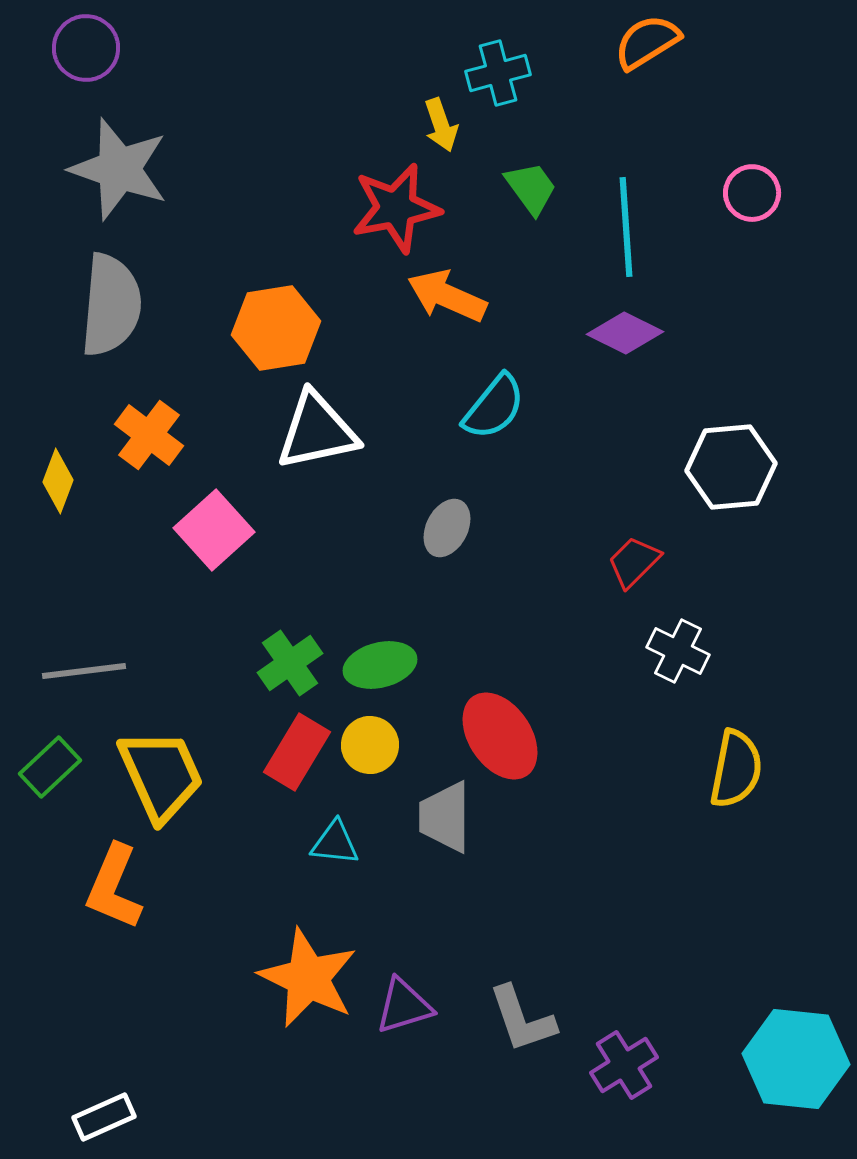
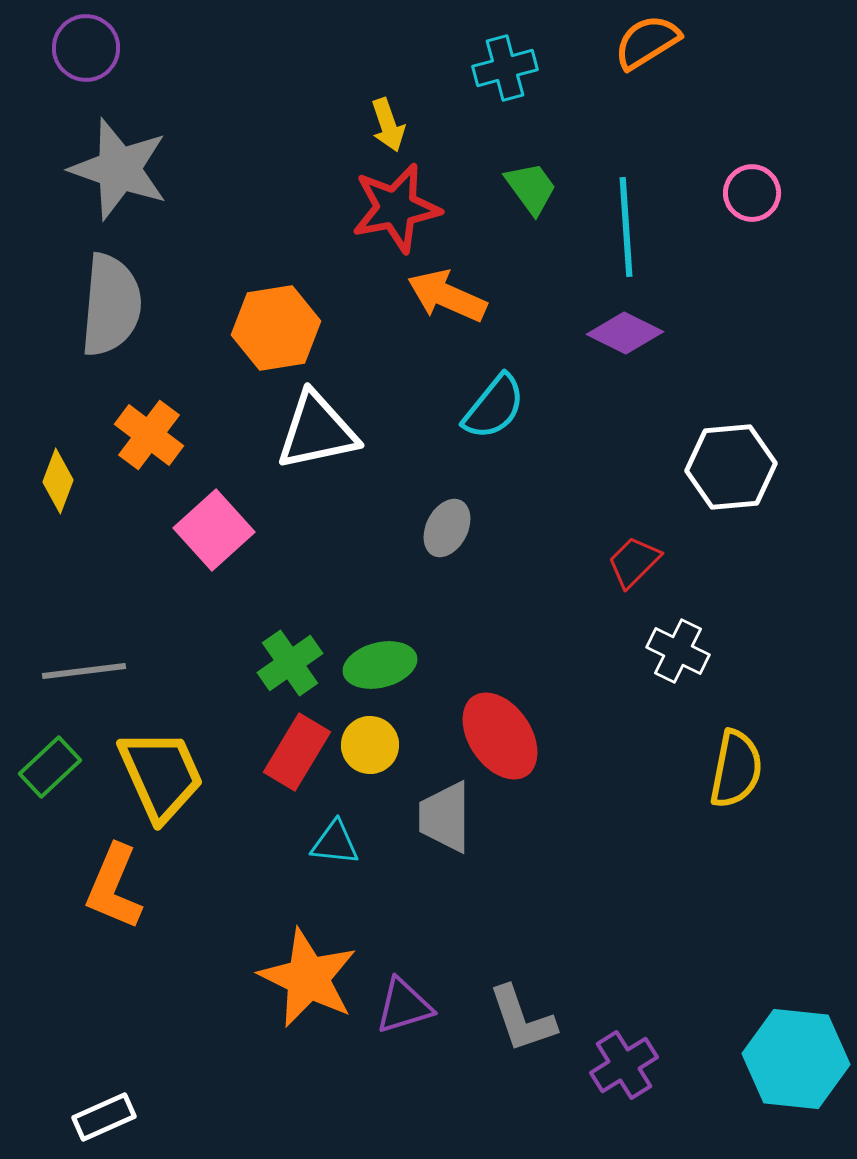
cyan cross: moved 7 px right, 5 px up
yellow arrow: moved 53 px left
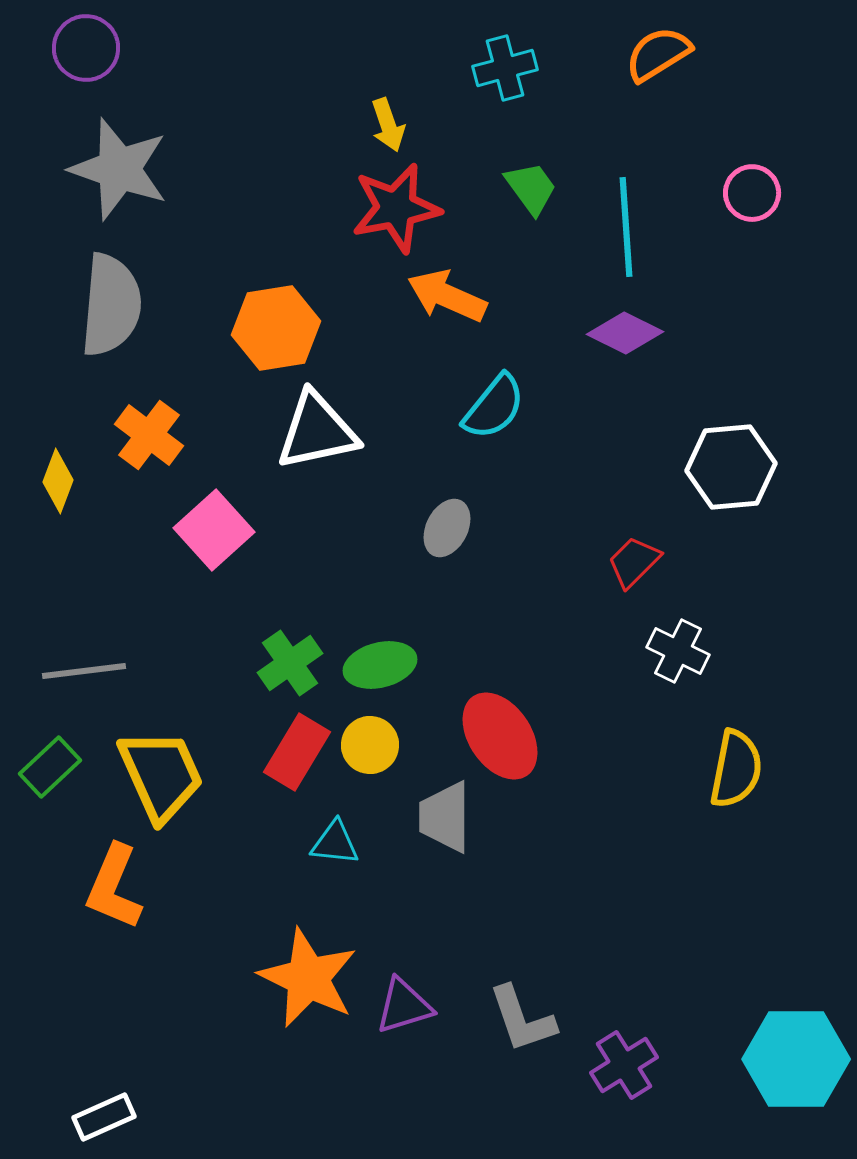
orange semicircle: moved 11 px right, 12 px down
cyan hexagon: rotated 6 degrees counterclockwise
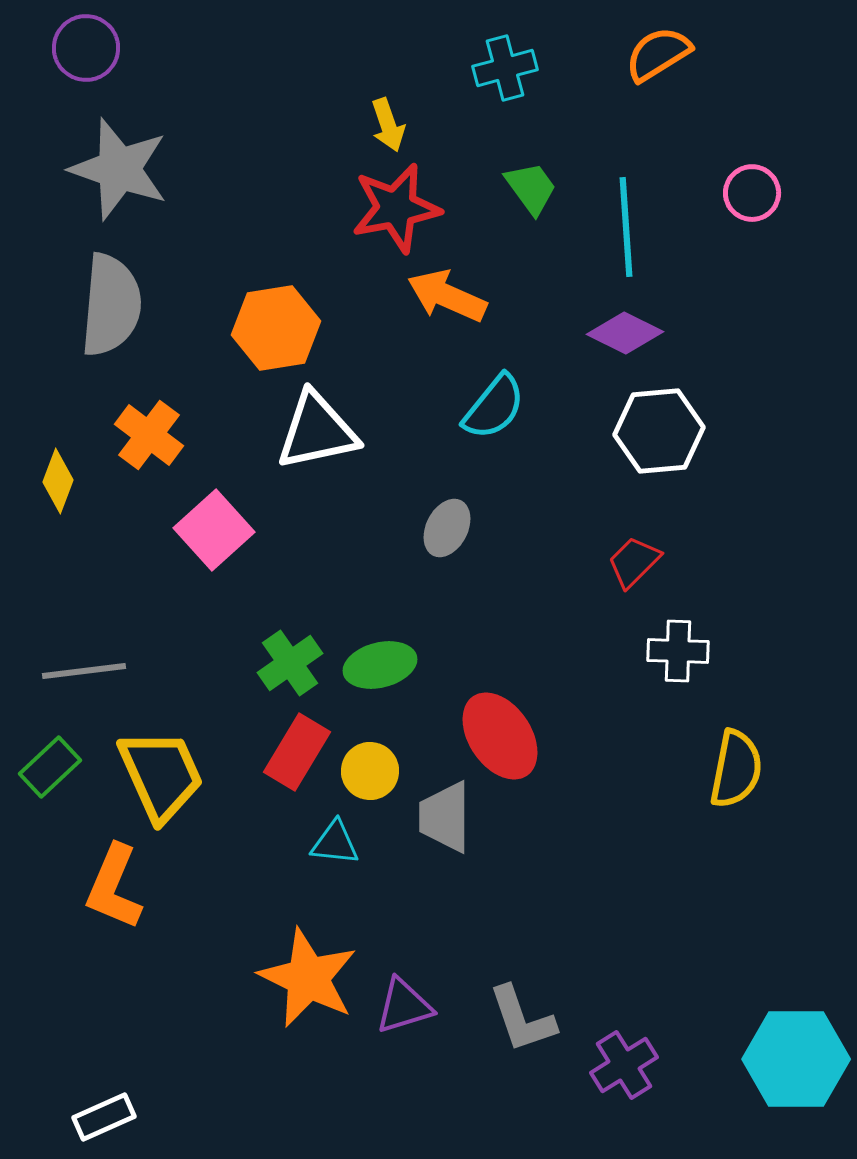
white hexagon: moved 72 px left, 36 px up
white cross: rotated 24 degrees counterclockwise
yellow circle: moved 26 px down
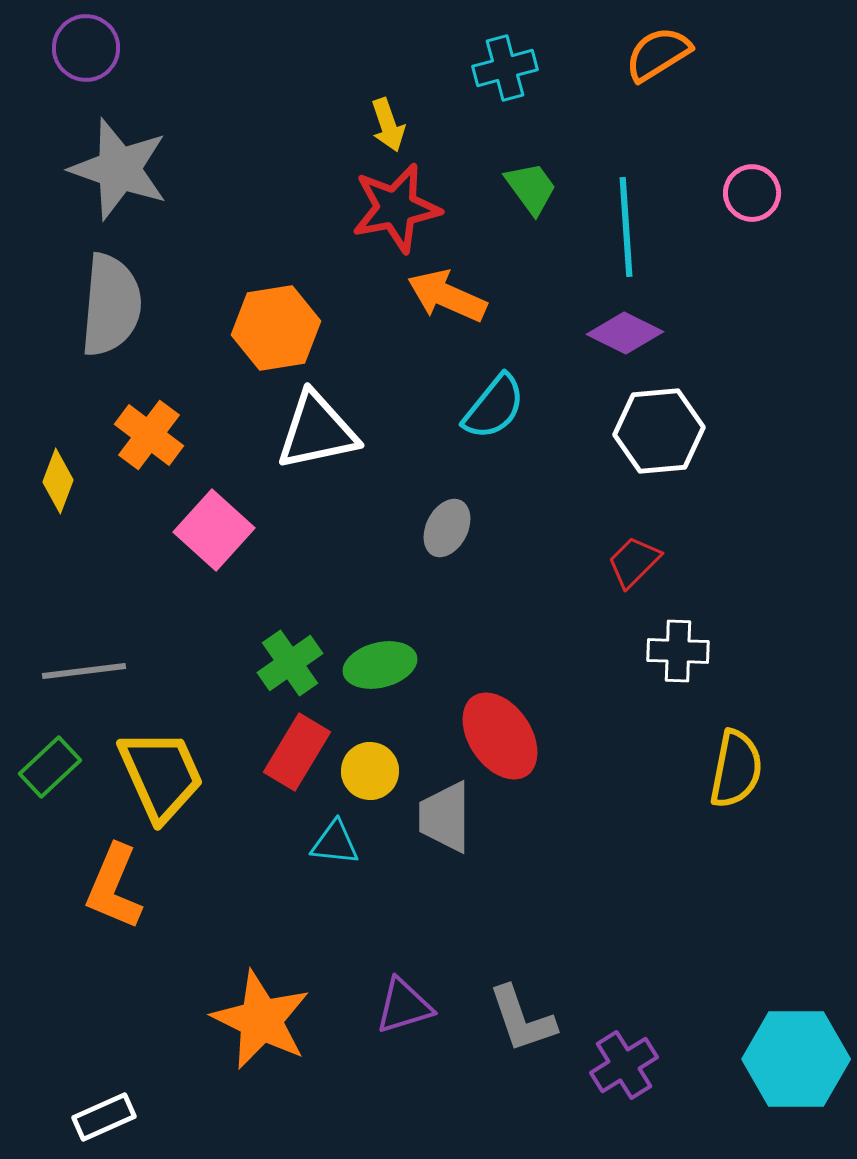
pink square: rotated 6 degrees counterclockwise
orange star: moved 47 px left, 42 px down
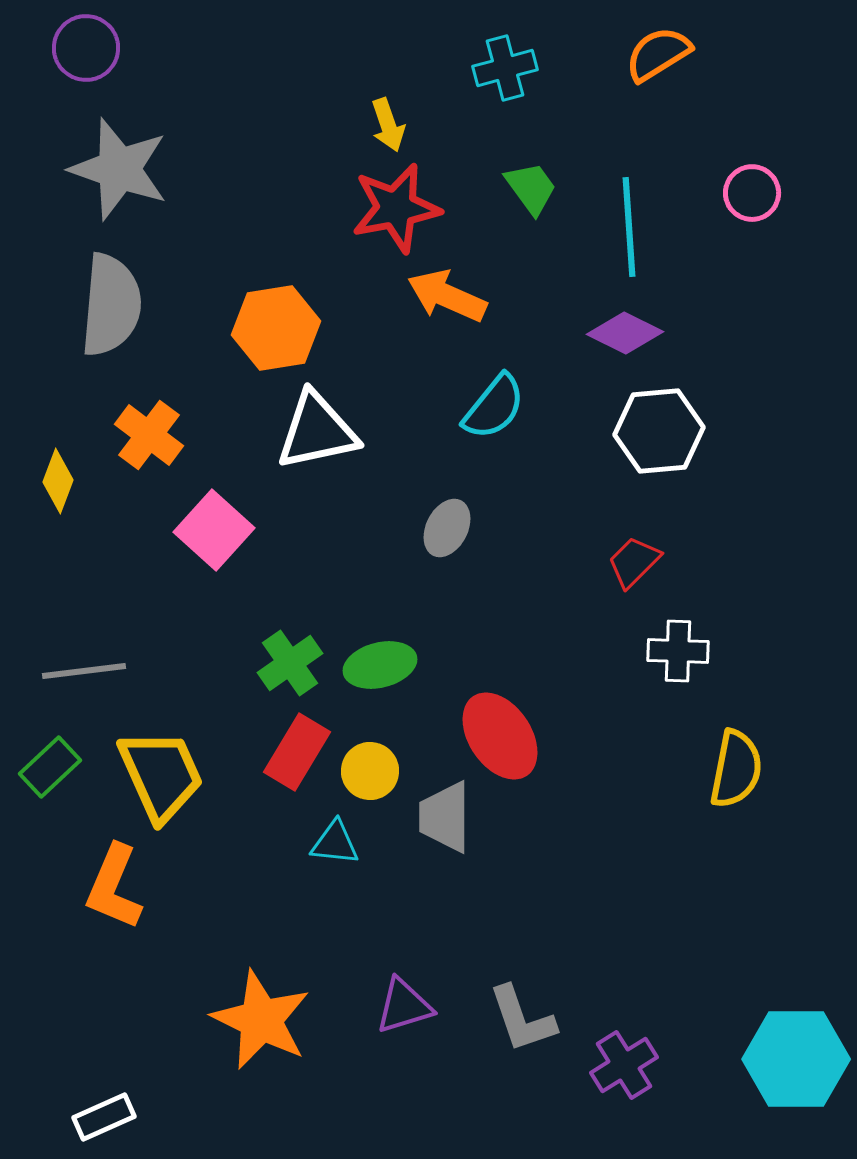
cyan line: moved 3 px right
